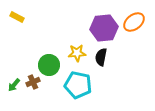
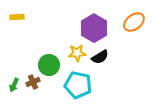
yellow rectangle: rotated 32 degrees counterclockwise
purple hexagon: moved 10 px left; rotated 24 degrees counterclockwise
black semicircle: moved 1 px left; rotated 132 degrees counterclockwise
green arrow: rotated 16 degrees counterclockwise
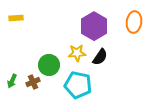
yellow rectangle: moved 1 px left, 1 px down
orange ellipse: rotated 45 degrees counterclockwise
purple hexagon: moved 2 px up
black semicircle: rotated 24 degrees counterclockwise
green arrow: moved 2 px left, 4 px up
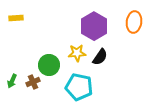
cyan pentagon: moved 1 px right, 2 px down
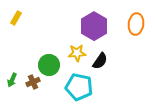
yellow rectangle: rotated 56 degrees counterclockwise
orange ellipse: moved 2 px right, 2 px down
black semicircle: moved 4 px down
green arrow: moved 1 px up
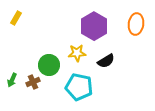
black semicircle: moved 6 px right; rotated 24 degrees clockwise
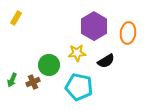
orange ellipse: moved 8 px left, 9 px down
